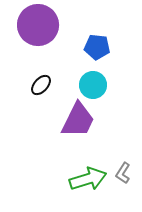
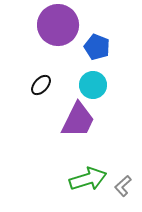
purple circle: moved 20 px right
blue pentagon: rotated 15 degrees clockwise
gray L-shape: moved 13 px down; rotated 15 degrees clockwise
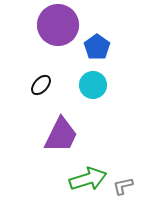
blue pentagon: rotated 15 degrees clockwise
purple trapezoid: moved 17 px left, 15 px down
gray L-shape: rotated 30 degrees clockwise
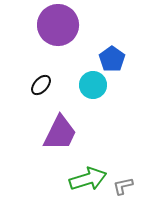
blue pentagon: moved 15 px right, 12 px down
purple trapezoid: moved 1 px left, 2 px up
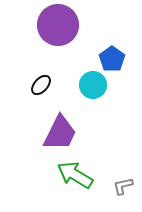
green arrow: moved 13 px left, 4 px up; rotated 132 degrees counterclockwise
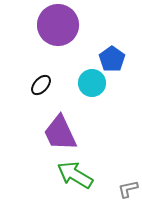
cyan circle: moved 1 px left, 2 px up
purple trapezoid: rotated 129 degrees clockwise
gray L-shape: moved 5 px right, 3 px down
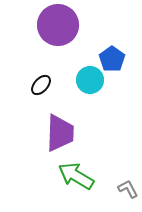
cyan circle: moved 2 px left, 3 px up
purple trapezoid: rotated 153 degrees counterclockwise
green arrow: moved 1 px right, 1 px down
gray L-shape: rotated 75 degrees clockwise
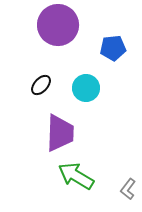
blue pentagon: moved 1 px right, 11 px up; rotated 30 degrees clockwise
cyan circle: moved 4 px left, 8 px down
gray L-shape: rotated 115 degrees counterclockwise
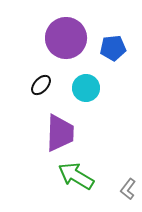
purple circle: moved 8 px right, 13 px down
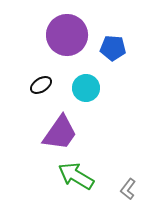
purple circle: moved 1 px right, 3 px up
blue pentagon: rotated 10 degrees clockwise
black ellipse: rotated 15 degrees clockwise
purple trapezoid: rotated 33 degrees clockwise
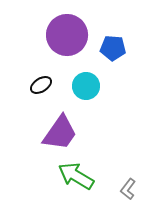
cyan circle: moved 2 px up
